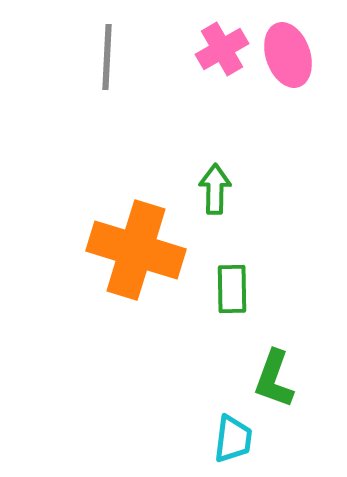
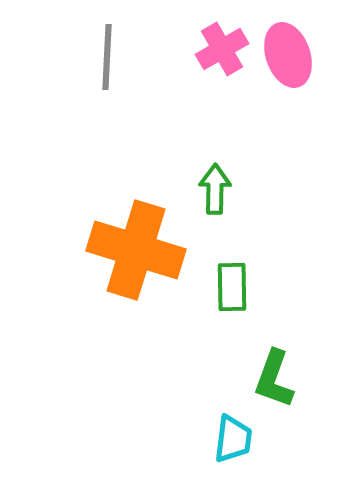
green rectangle: moved 2 px up
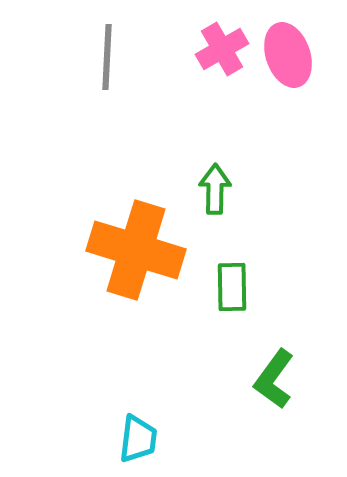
green L-shape: rotated 16 degrees clockwise
cyan trapezoid: moved 95 px left
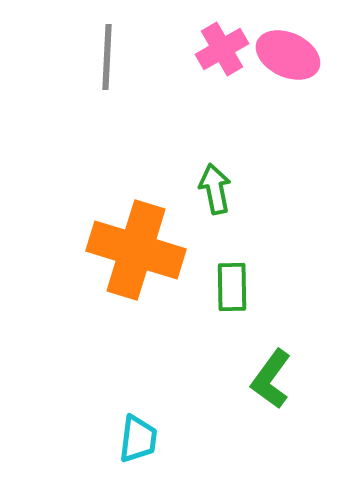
pink ellipse: rotated 46 degrees counterclockwise
green arrow: rotated 12 degrees counterclockwise
green L-shape: moved 3 px left
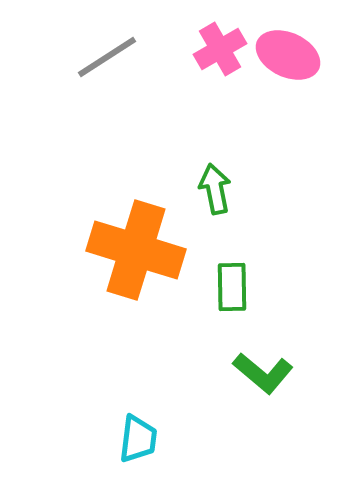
pink cross: moved 2 px left
gray line: rotated 54 degrees clockwise
green L-shape: moved 8 px left, 6 px up; rotated 86 degrees counterclockwise
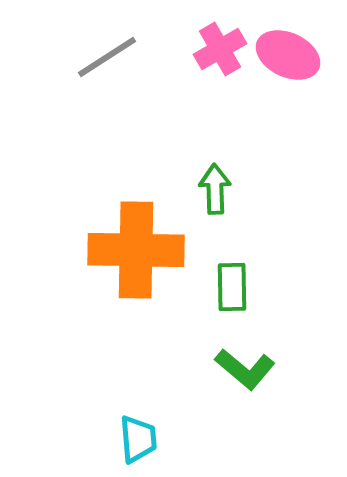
green arrow: rotated 9 degrees clockwise
orange cross: rotated 16 degrees counterclockwise
green L-shape: moved 18 px left, 4 px up
cyan trapezoid: rotated 12 degrees counterclockwise
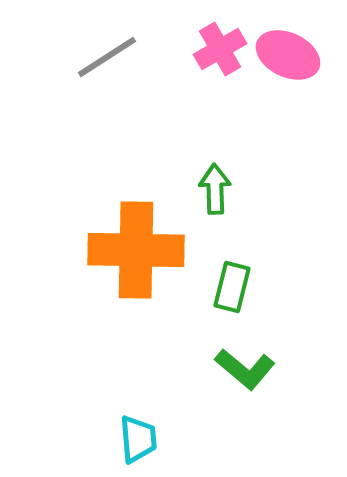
green rectangle: rotated 15 degrees clockwise
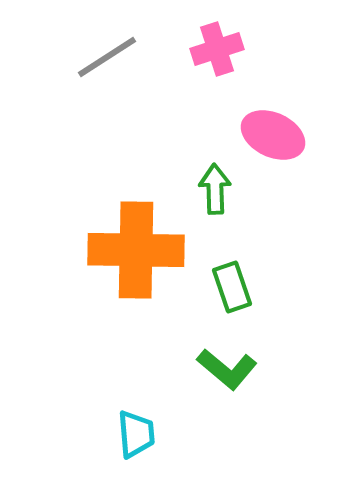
pink cross: moved 3 px left; rotated 12 degrees clockwise
pink ellipse: moved 15 px left, 80 px down
green rectangle: rotated 33 degrees counterclockwise
green L-shape: moved 18 px left
cyan trapezoid: moved 2 px left, 5 px up
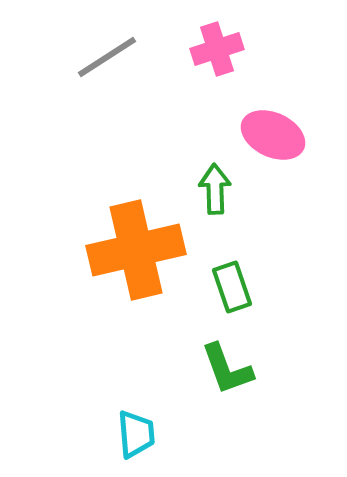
orange cross: rotated 14 degrees counterclockwise
green L-shape: rotated 30 degrees clockwise
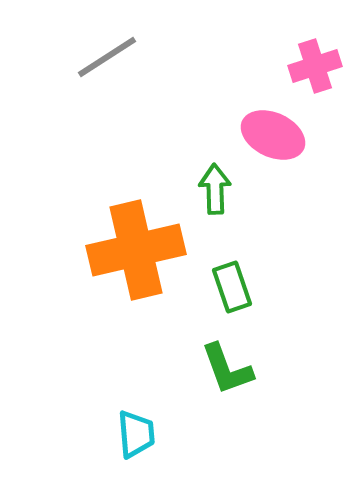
pink cross: moved 98 px right, 17 px down
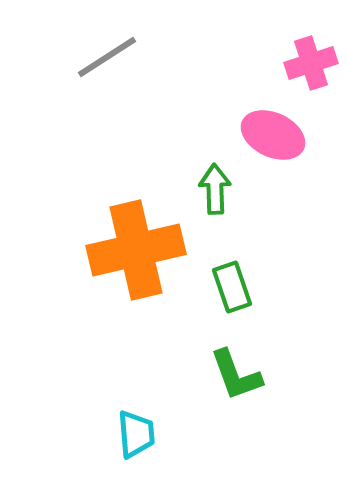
pink cross: moved 4 px left, 3 px up
green L-shape: moved 9 px right, 6 px down
